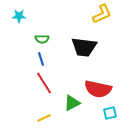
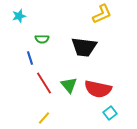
cyan star: rotated 16 degrees counterclockwise
blue line: moved 11 px left, 1 px up
green triangle: moved 3 px left, 18 px up; rotated 42 degrees counterclockwise
cyan square: rotated 24 degrees counterclockwise
yellow line: rotated 24 degrees counterclockwise
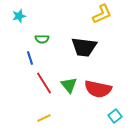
cyan square: moved 5 px right, 3 px down
yellow line: rotated 24 degrees clockwise
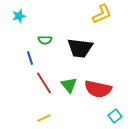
green semicircle: moved 3 px right, 1 px down
black trapezoid: moved 4 px left, 1 px down
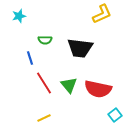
cyan square: moved 1 px up
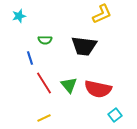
black trapezoid: moved 4 px right, 2 px up
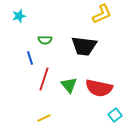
red line: moved 4 px up; rotated 50 degrees clockwise
red semicircle: moved 1 px right, 1 px up
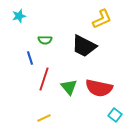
yellow L-shape: moved 5 px down
black trapezoid: rotated 20 degrees clockwise
green triangle: moved 2 px down
cyan square: rotated 16 degrees counterclockwise
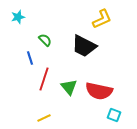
cyan star: moved 1 px left, 1 px down
green semicircle: rotated 136 degrees counterclockwise
red semicircle: moved 3 px down
cyan square: moved 1 px left; rotated 16 degrees counterclockwise
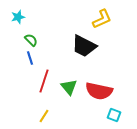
green semicircle: moved 14 px left
red line: moved 2 px down
yellow line: moved 2 px up; rotated 32 degrees counterclockwise
